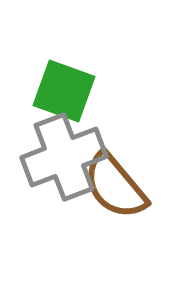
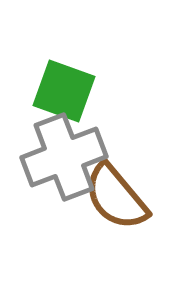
brown semicircle: moved 1 px right, 11 px down
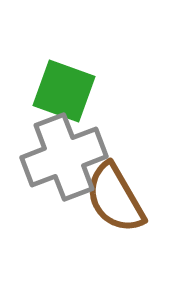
brown semicircle: moved 1 px left, 1 px down; rotated 10 degrees clockwise
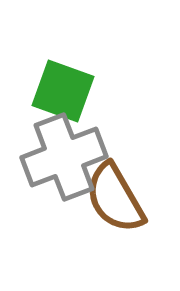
green square: moved 1 px left
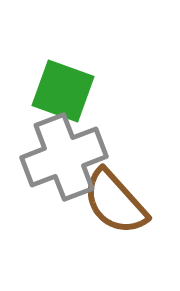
brown semicircle: moved 4 px down; rotated 12 degrees counterclockwise
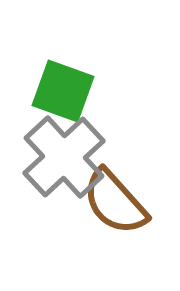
gray cross: rotated 22 degrees counterclockwise
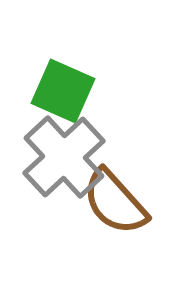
green square: rotated 4 degrees clockwise
